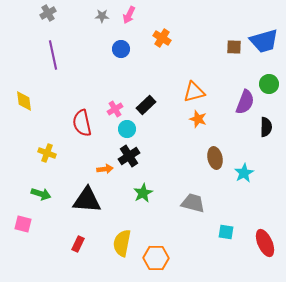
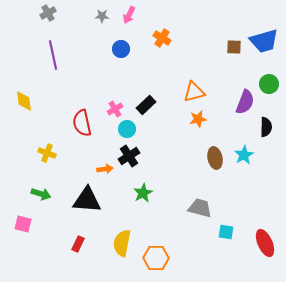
orange star: rotated 30 degrees counterclockwise
cyan star: moved 18 px up
gray trapezoid: moved 7 px right, 5 px down
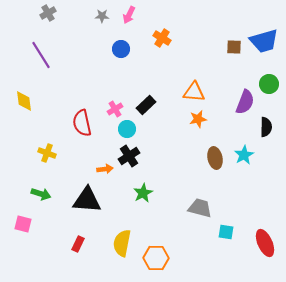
purple line: moved 12 px left; rotated 20 degrees counterclockwise
orange triangle: rotated 20 degrees clockwise
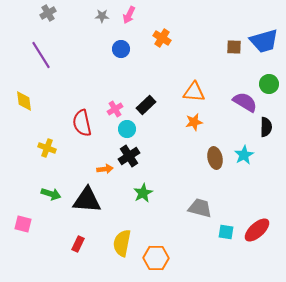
purple semicircle: rotated 80 degrees counterclockwise
orange star: moved 4 px left, 3 px down
yellow cross: moved 5 px up
green arrow: moved 10 px right
red ellipse: moved 8 px left, 13 px up; rotated 72 degrees clockwise
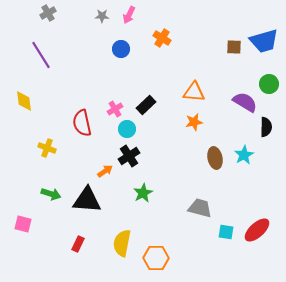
orange arrow: moved 2 px down; rotated 28 degrees counterclockwise
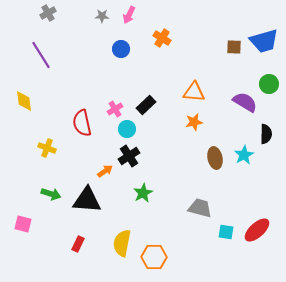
black semicircle: moved 7 px down
orange hexagon: moved 2 px left, 1 px up
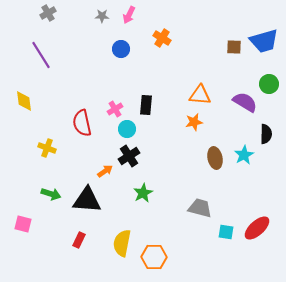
orange triangle: moved 6 px right, 3 px down
black rectangle: rotated 42 degrees counterclockwise
red ellipse: moved 2 px up
red rectangle: moved 1 px right, 4 px up
